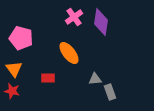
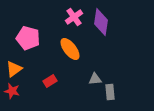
pink pentagon: moved 7 px right
orange ellipse: moved 1 px right, 4 px up
orange triangle: rotated 30 degrees clockwise
red rectangle: moved 2 px right, 3 px down; rotated 32 degrees counterclockwise
gray rectangle: rotated 14 degrees clockwise
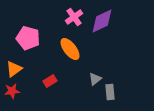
purple diamond: moved 1 px right, 1 px up; rotated 56 degrees clockwise
gray triangle: rotated 32 degrees counterclockwise
red star: rotated 21 degrees counterclockwise
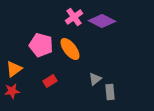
purple diamond: rotated 52 degrees clockwise
pink pentagon: moved 13 px right, 7 px down
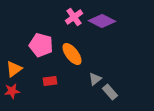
orange ellipse: moved 2 px right, 5 px down
red rectangle: rotated 24 degrees clockwise
gray rectangle: rotated 35 degrees counterclockwise
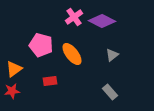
gray triangle: moved 17 px right, 24 px up
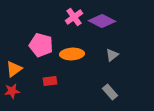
orange ellipse: rotated 55 degrees counterclockwise
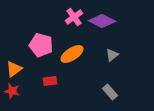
orange ellipse: rotated 30 degrees counterclockwise
red star: rotated 21 degrees clockwise
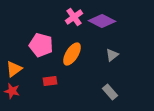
orange ellipse: rotated 25 degrees counterclockwise
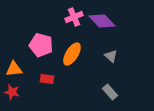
pink cross: rotated 12 degrees clockwise
purple diamond: rotated 20 degrees clockwise
gray triangle: moved 1 px left, 1 px down; rotated 40 degrees counterclockwise
orange triangle: rotated 30 degrees clockwise
red rectangle: moved 3 px left, 2 px up; rotated 16 degrees clockwise
red star: moved 1 px down
